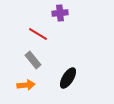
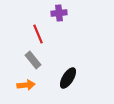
purple cross: moved 1 px left
red line: rotated 36 degrees clockwise
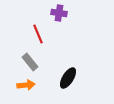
purple cross: rotated 14 degrees clockwise
gray rectangle: moved 3 px left, 2 px down
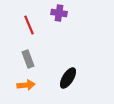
red line: moved 9 px left, 9 px up
gray rectangle: moved 2 px left, 3 px up; rotated 18 degrees clockwise
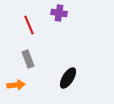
orange arrow: moved 10 px left
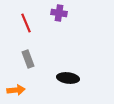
red line: moved 3 px left, 2 px up
black ellipse: rotated 65 degrees clockwise
orange arrow: moved 5 px down
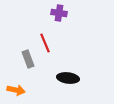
red line: moved 19 px right, 20 px down
orange arrow: rotated 18 degrees clockwise
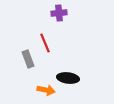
purple cross: rotated 14 degrees counterclockwise
orange arrow: moved 30 px right
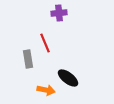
gray rectangle: rotated 12 degrees clockwise
black ellipse: rotated 30 degrees clockwise
